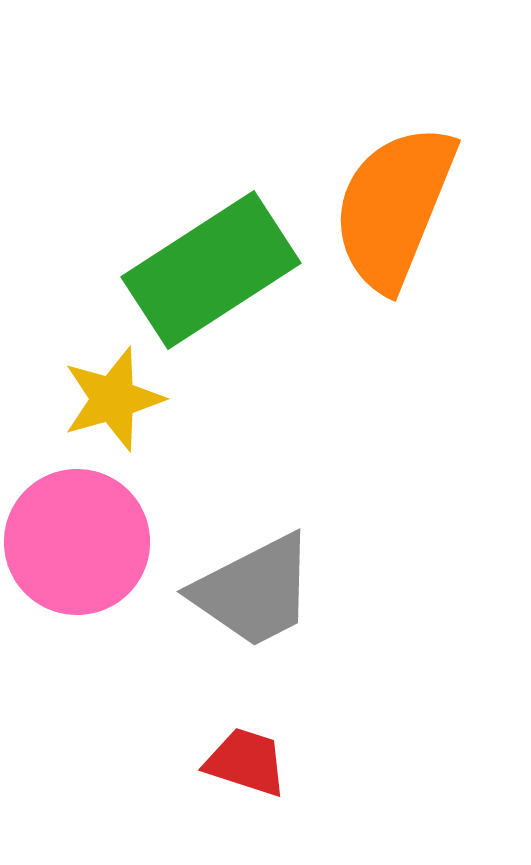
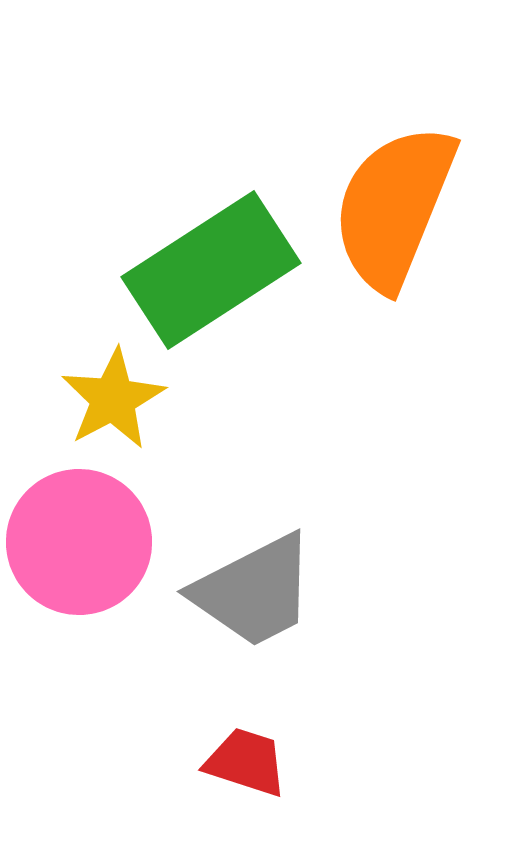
yellow star: rotated 12 degrees counterclockwise
pink circle: moved 2 px right
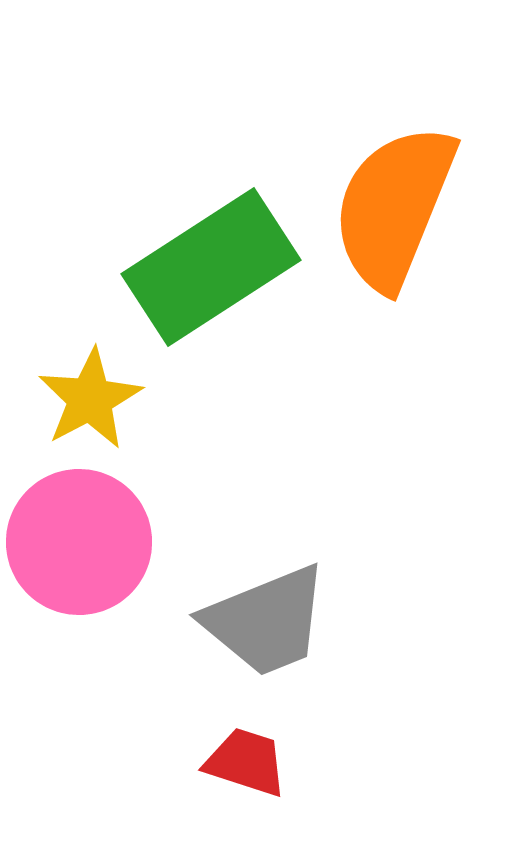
green rectangle: moved 3 px up
yellow star: moved 23 px left
gray trapezoid: moved 12 px right, 30 px down; rotated 5 degrees clockwise
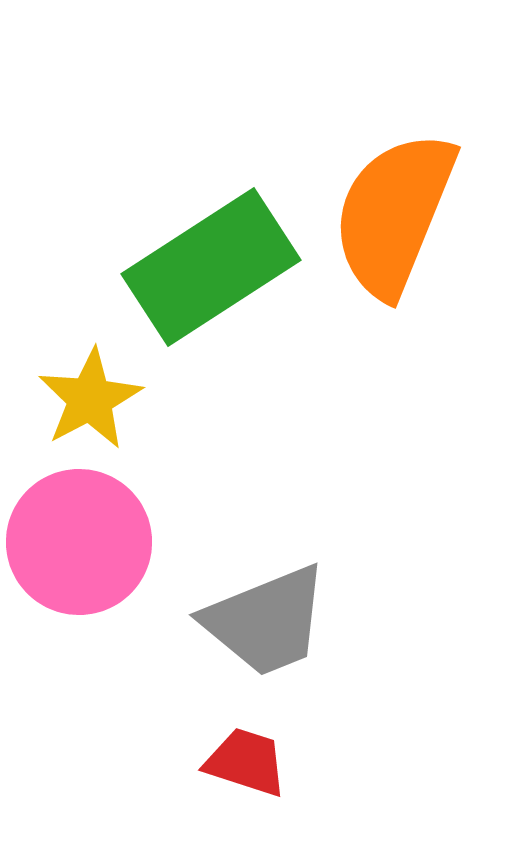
orange semicircle: moved 7 px down
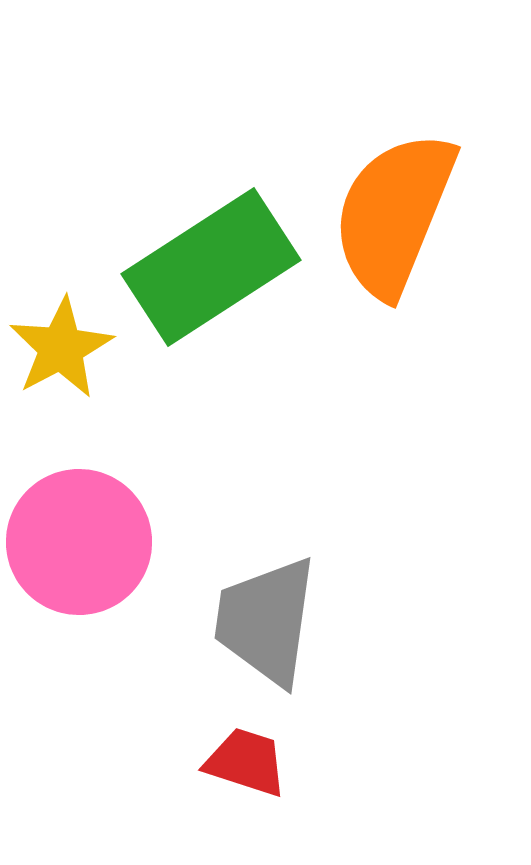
yellow star: moved 29 px left, 51 px up
gray trapezoid: rotated 120 degrees clockwise
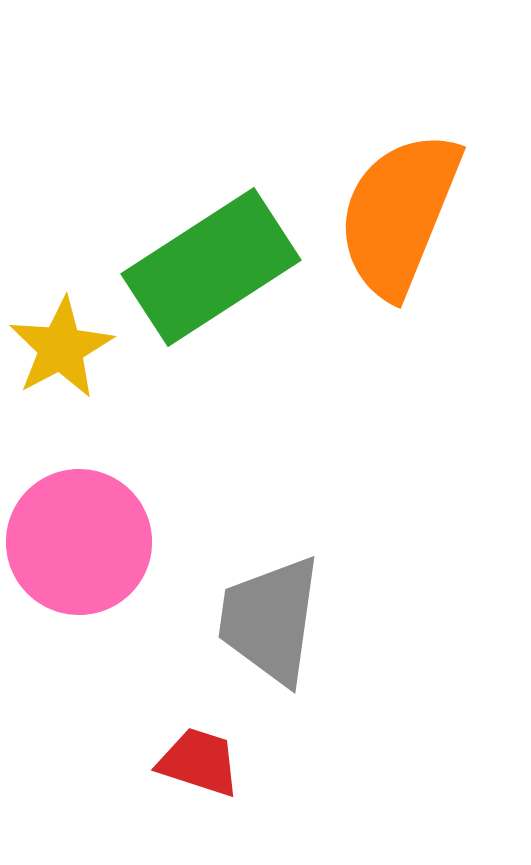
orange semicircle: moved 5 px right
gray trapezoid: moved 4 px right, 1 px up
red trapezoid: moved 47 px left
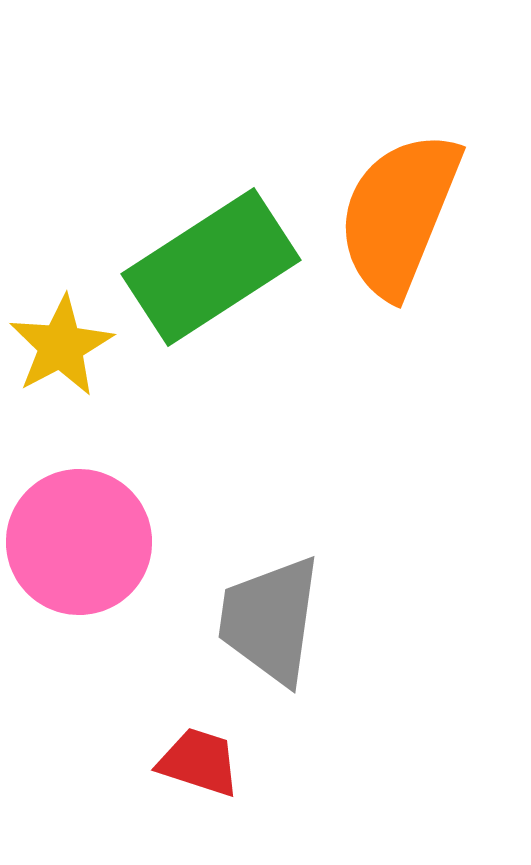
yellow star: moved 2 px up
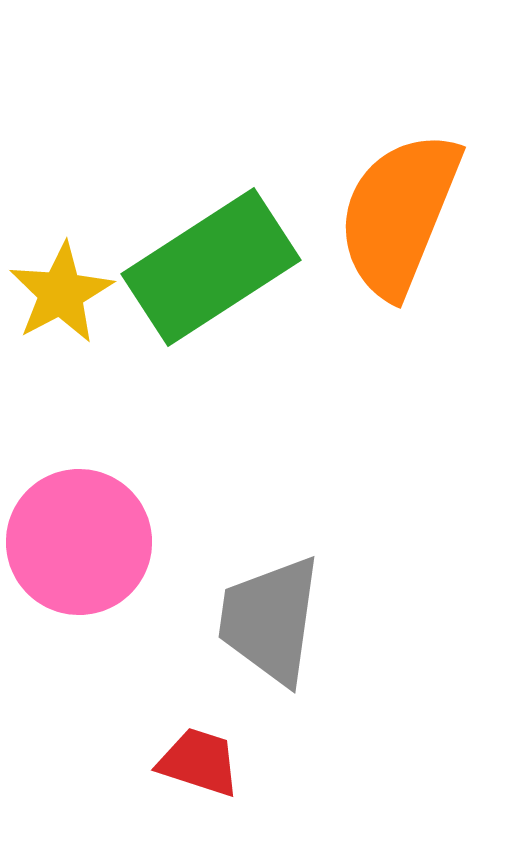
yellow star: moved 53 px up
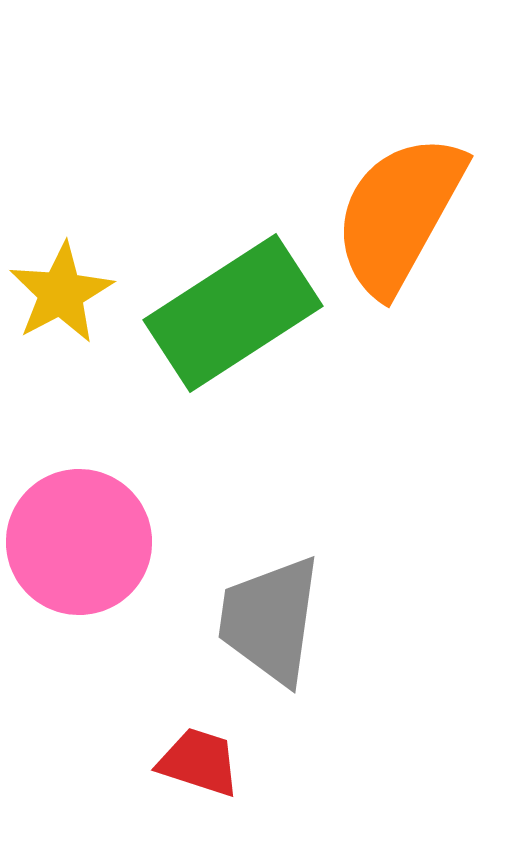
orange semicircle: rotated 7 degrees clockwise
green rectangle: moved 22 px right, 46 px down
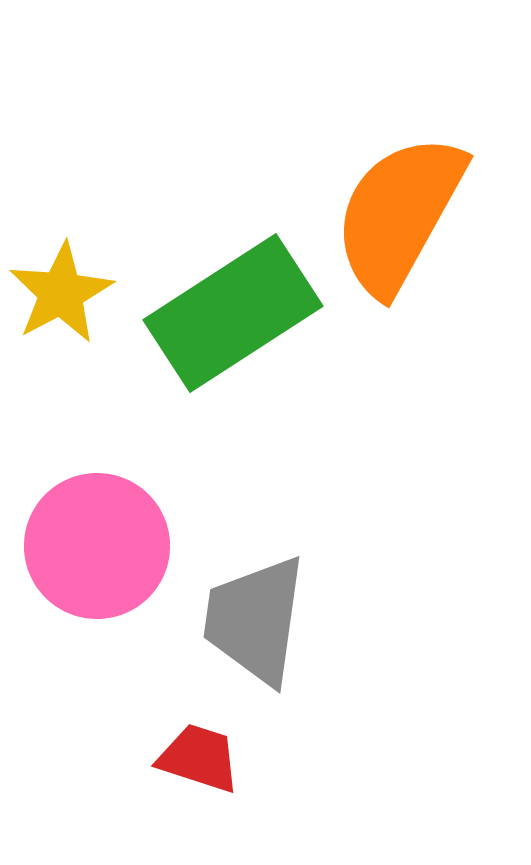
pink circle: moved 18 px right, 4 px down
gray trapezoid: moved 15 px left
red trapezoid: moved 4 px up
